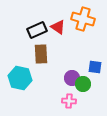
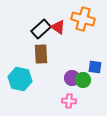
black rectangle: moved 4 px right, 1 px up; rotated 18 degrees counterclockwise
cyan hexagon: moved 1 px down
green circle: moved 4 px up
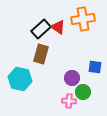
orange cross: rotated 25 degrees counterclockwise
brown rectangle: rotated 18 degrees clockwise
green circle: moved 12 px down
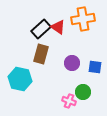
purple circle: moved 15 px up
pink cross: rotated 16 degrees clockwise
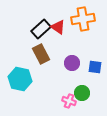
brown rectangle: rotated 42 degrees counterclockwise
green circle: moved 1 px left, 1 px down
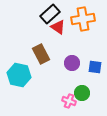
black rectangle: moved 9 px right, 15 px up
cyan hexagon: moved 1 px left, 4 px up
